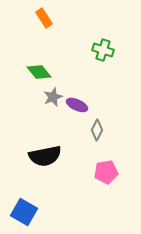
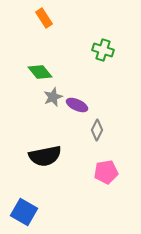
green diamond: moved 1 px right
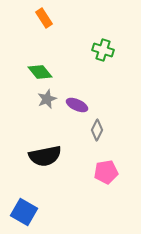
gray star: moved 6 px left, 2 px down
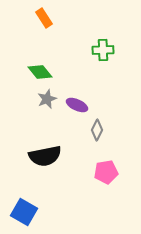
green cross: rotated 20 degrees counterclockwise
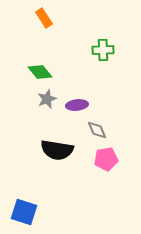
purple ellipse: rotated 30 degrees counterclockwise
gray diamond: rotated 50 degrees counterclockwise
black semicircle: moved 12 px right, 6 px up; rotated 20 degrees clockwise
pink pentagon: moved 13 px up
blue square: rotated 12 degrees counterclockwise
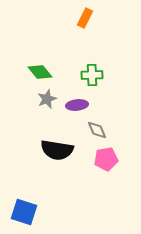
orange rectangle: moved 41 px right; rotated 60 degrees clockwise
green cross: moved 11 px left, 25 px down
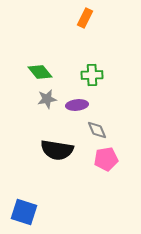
gray star: rotated 12 degrees clockwise
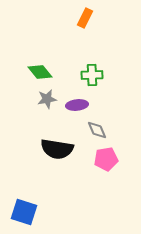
black semicircle: moved 1 px up
